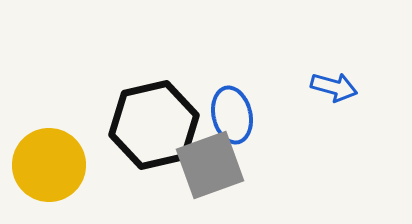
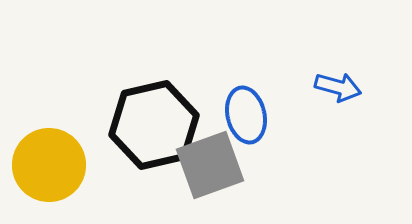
blue arrow: moved 4 px right
blue ellipse: moved 14 px right
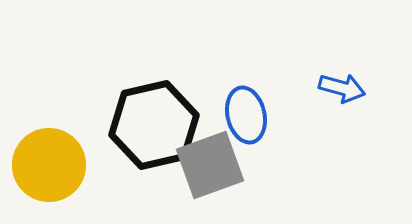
blue arrow: moved 4 px right, 1 px down
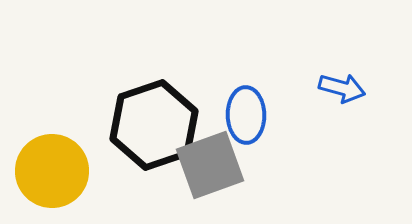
blue ellipse: rotated 12 degrees clockwise
black hexagon: rotated 6 degrees counterclockwise
yellow circle: moved 3 px right, 6 px down
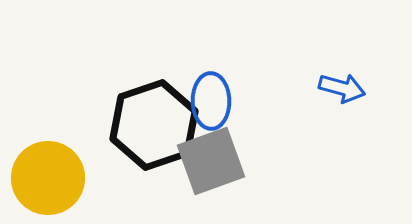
blue ellipse: moved 35 px left, 14 px up
gray square: moved 1 px right, 4 px up
yellow circle: moved 4 px left, 7 px down
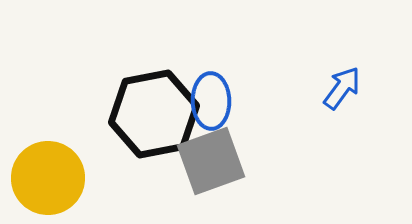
blue arrow: rotated 69 degrees counterclockwise
black hexagon: moved 11 px up; rotated 8 degrees clockwise
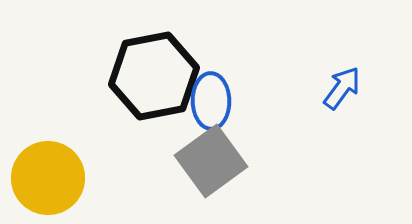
black hexagon: moved 38 px up
gray square: rotated 16 degrees counterclockwise
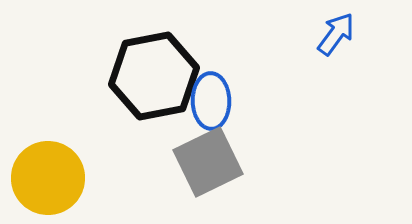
blue arrow: moved 6 px left, 54 px up
gray square: moved 3 px left, 1 px down; rotated 10 degrees clockwise
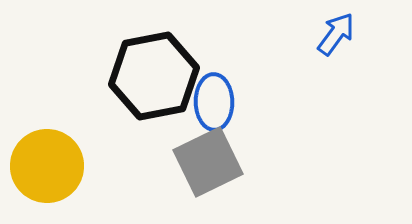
blue ellipse: moved 3 px right, 1 px down
yellow circle: moved 1 px left, 12 px up
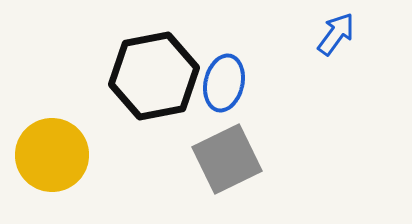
blue ellipse: moved 10 px right, 19 px up; rotated 14 degrees clockwise
gray square: moved 19 px right, 3 px up
yellow circle: moved 5 px right, 11 px up
